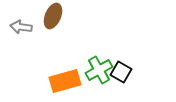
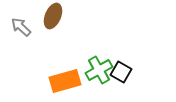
gray arrow: rotated 35 degrees clockwise
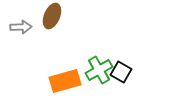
brown ellipse: moved 1 px left
gray arrow: rotated 135 degrees clockwise
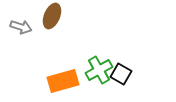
gray arrow: rotated 20 degrees clockwise
black square: moved 2 px down
orange rectangle: moved 2 px left
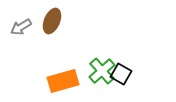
brown ellipse: moved 5 px down
gray arrow: rotated 130 degrees clockwise
green cross: moved 3 px right, 1 px down; rotated 12 degrees counterclockwise
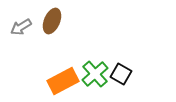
green cross: moved 7 px left, 3 px down
orange rectangle: rotated 12 degrees counterclockwise
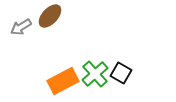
brown ellipse: moved 2 px left, 5 px up; rotated 20 degrees clockwise
black square: moved 1 px up
